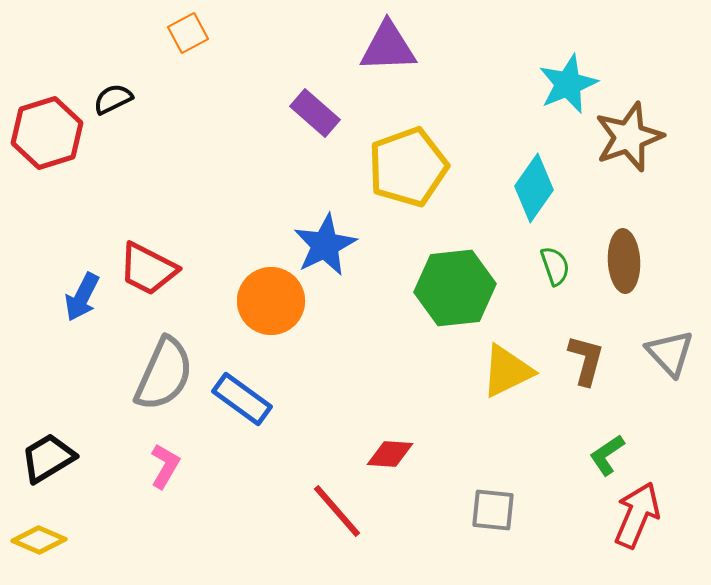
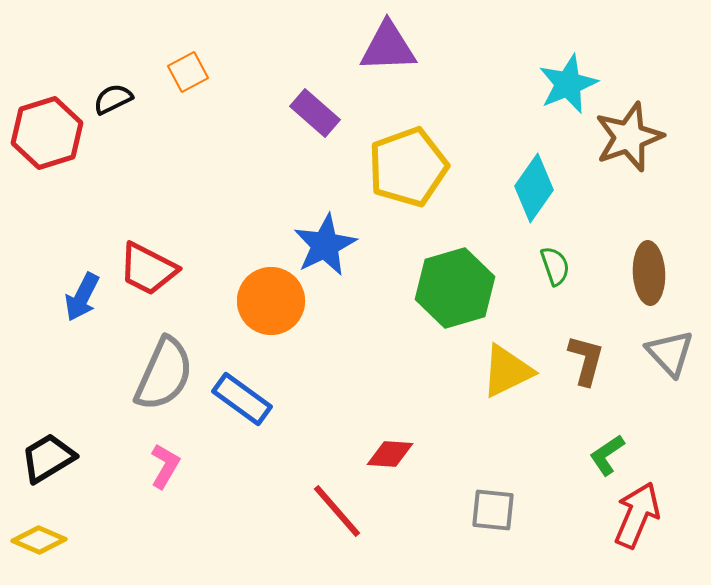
orange square: moved 39 px down
brown ellipse: moved 25 px right, 12 px down
green hexagon: rotated 10 degrees counterclockwise
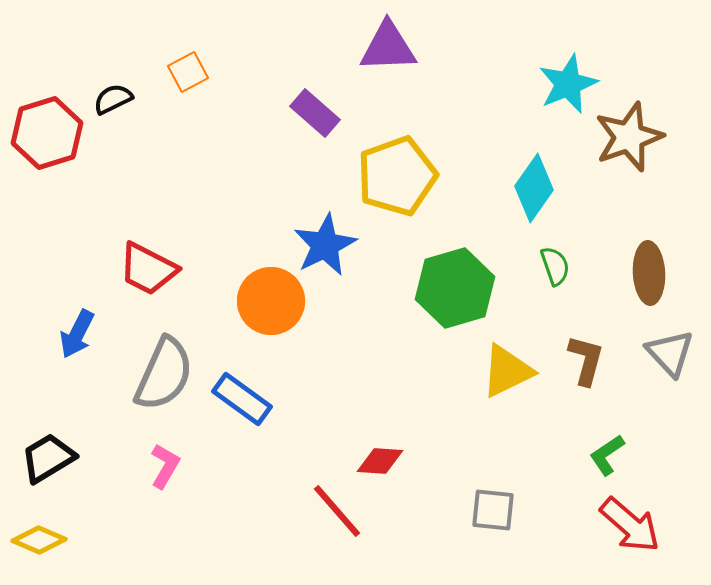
yellow pentagon: moved 11 px left, 9 px down
blue arrow: moved 5 px left, 37 px down
red diamond: moved 10 px left, 7 px down
red arrow: moved 7 px left, 10 px down; rotated 108 degrees clockwise
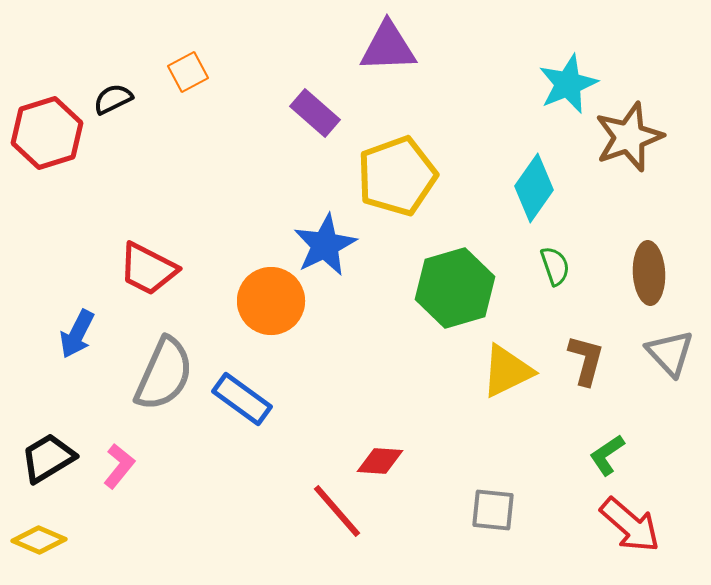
pink L-shape: moved 46 px left; rotated 9 degrees clockwise
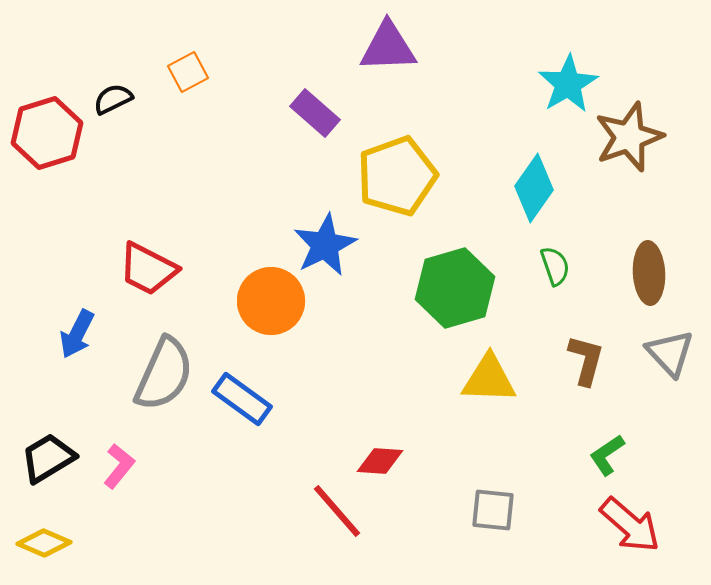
cyan star: rotated 8 degrees counterclockwise
yellow triangle: moved 18 px left, 8 px down; rotated 28 degrees clockwise
yellow diamond: moved 5 px right, 3 px down
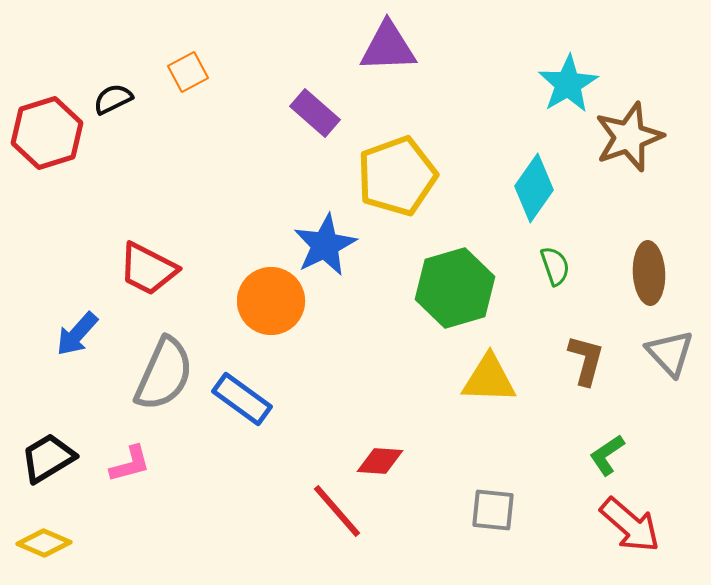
blue arrow: rotated 15 degrees clockwise
pink L-shape: moved 11 px right, 2 px up; rotated 36 degrees clockwise
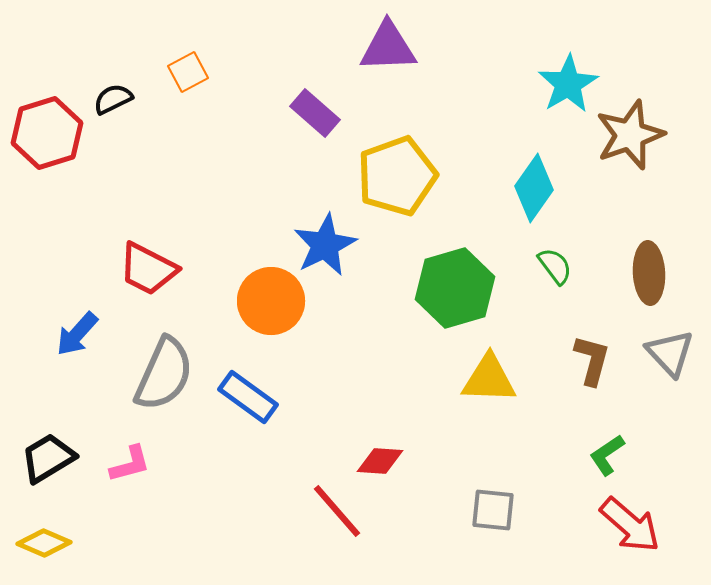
brown star: moved 1 px right, 2 px up
green semicircle: rotated 18 degrees counterclockwise
brown L-shape: moved 6 px right
blue rectangle: moved 6 px right, 2 px up
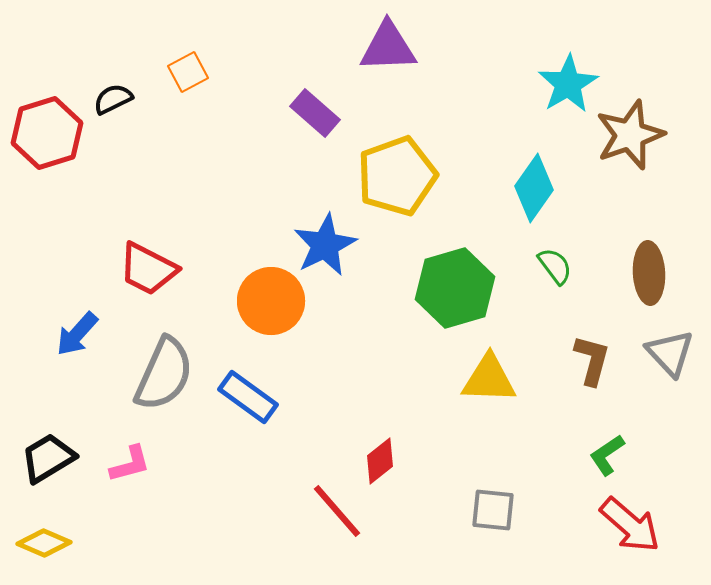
red diamond: rotated 42 degrees counterclockwise
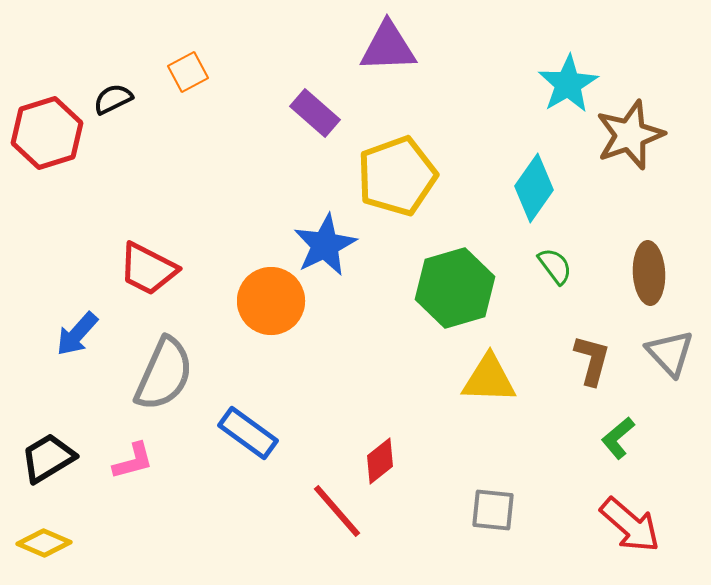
blue rectangle: moved 36 px down
green L-shape: moved 11 px right, 17 px up; rotated 6 degrees counterclockwise
pink L-shape: moved 3 px right, 3 px up
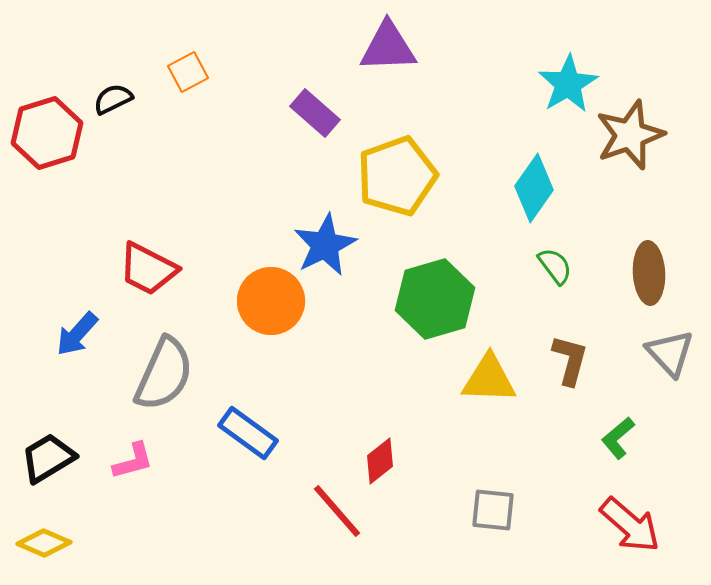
green hexagon: moved 20 px left, 11 px down
brown L-shape: moved 22 px left
